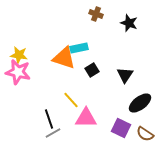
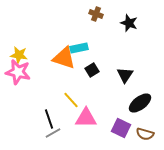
brown semicircle: rotated 18 degrees counterclockwise
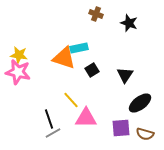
purple square: rotated 30 degrees counterclockwise
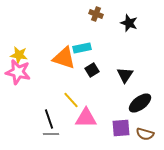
cyan rectangle: moved 3 px right
gray line: moved 2 px left, 1 px down; rotated 28 degrees clockwise
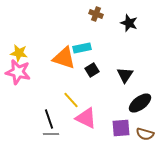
yellow star: moved 2 px up
pink triangle: rotated 25 degrees clockwise
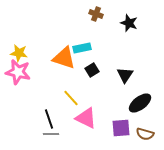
yellow line: moved 2 px up
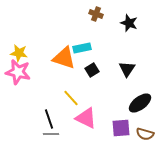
black triangle: moved 2 px right, 6 px up
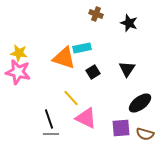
black square: moved 1 px right, 2 px down
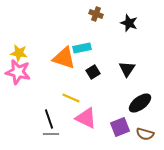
yellow line: rotated 24 degrees counterclockwise
purple square: moved 1 px left, 1 px up; rotated 18 degrees counterclockwise
